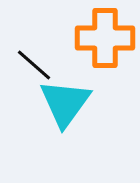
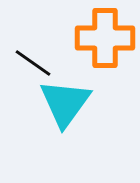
black line: moved 1 px left, 2 px up; rotated 6 degrees counterclockwise
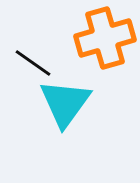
orange cross: rotated 16 degrees counterclockwise
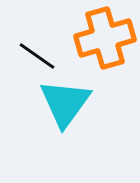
black line: moved 4 px right, 7 px up
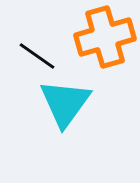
orange cross: moved 1 px up
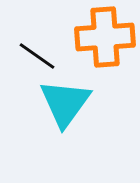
orange cross: rotated 12 degrees clockwise
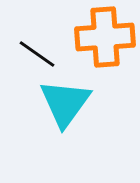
black line: moved 2 px up
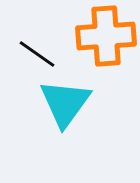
orange cross: moved 1 px right, 1 px up
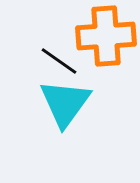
black line: moved 22 px right, 7 px down
